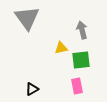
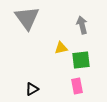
gray arrow: moved 5 px up
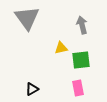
pink rectangle: moved 1 px right, 2 px down
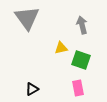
green square: rotated 24 degrees clockwise
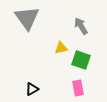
gray arrow: moved 1 px left, 1 px down; rotated 18 degrees counterclockwise
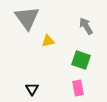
gray arrow: moved 5 px right
yellow triangle: moved 13 px left, 7 px up
black triangle: rotated 32 degrees counterclockwise
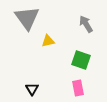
gray arrow: moved 2 px up
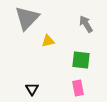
gray triangle: rotated 20 degrees clockwise
green square: rotated 12 degrees counterclockwise
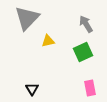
green square: moved 2 px right, 8 px up; rotated 30 degrees counterclockwise
pink rectangle: moved 12 px right
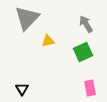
black triangle: moved 10 px left
